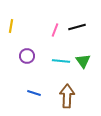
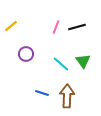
yellow line: rotated 40 degrees clockwise
pink line: moved 1 px right, 3 px up
purple circle: moved 1 px left, 2 px up
cyan line: moved 3 px down; rotated 36 degrees clockwise
blue line: moved 8 px right
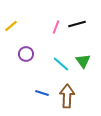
black line: moved 3 px up
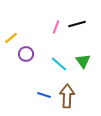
yellow line: moved 12 px down
cyan line: moved 2 px left
blue line: moved 2 px right, 2 px down
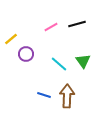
pink line: moved 5 px left; rotated 40 degrees clockwise
yellow line: moved 1 px down
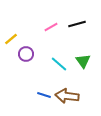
brown arrow: rotated 85 degrees counterclockwise
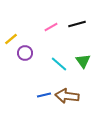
purple circle: moved 1 px left, 1 px up
blue line: rotated 32 degrees counterclockwise
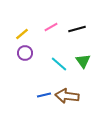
black line: moved 5 px down
yellow line: moved 11 px right, 5 px up
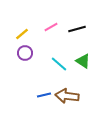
green triangle: rotated 21 degrees counterclockwise
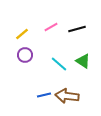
purple circle: moved 2 px down
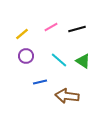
purple circle: moved 1 px right, 1 px down
cyan line: moved 4 px up
blue line: moved 4 px left, 13 px up
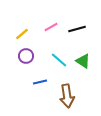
brown arrow: rotated 105 degrees counterclockwise
